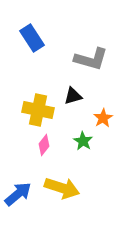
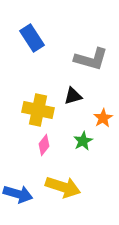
green star: rotated 12 degrees clockwise
yellow arrow: moved 1 px right, 1 px up
blue arrow: rotated 56 degrees clockwise
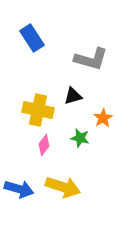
green star: moved 3 px left, 3 px up; rotated 30 degrees counterclockwise
blue arrow: moved 1 px right, 5 px up
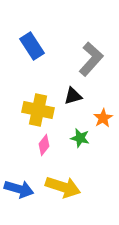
blue rectangle: moved 8 px down
gray L-shape: rotated 64 degrees counterclockwise
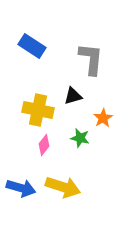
blue rectangle: rotated 24 degrees counterclockwise
gray L-shape: rotated 36 degrees counterclockwise
blue arrow: moved 2 px right, 1 px up
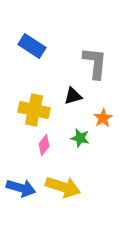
gray L-shape: moved 4 px right, 4 px down
yellow cross: moved 4 px left
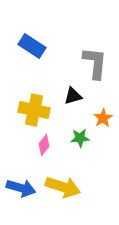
green star: rotated 18 degrees counterclockwise
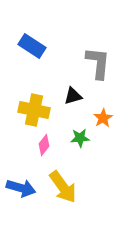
gray L-shape: moved 3 px right
yellow arrow: rotated 36 degrees clockwise
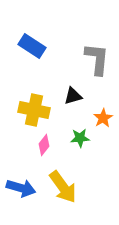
gray L-shape: moved 1 px left, 4 px up
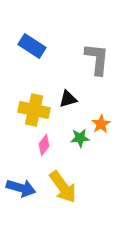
black triangle: moved 5 px left, 3 px down
orange star: moved 2 px left, 6 px down
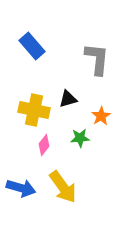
blue rectangle: rotated 16 degrees clockwise
orange star: moved 8 px up
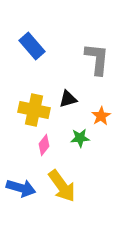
yellow arrow: moved 1 px left, 1 px up
